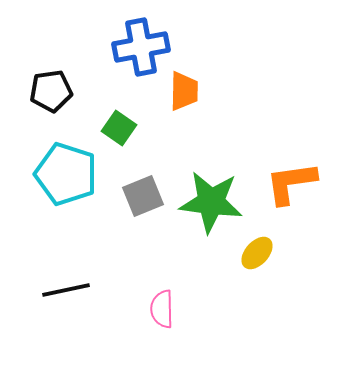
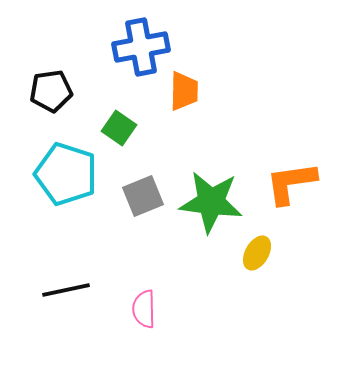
yellow ellipse: rotated 12 degrees counterclockwise
pink semicircle: moved 18 px left
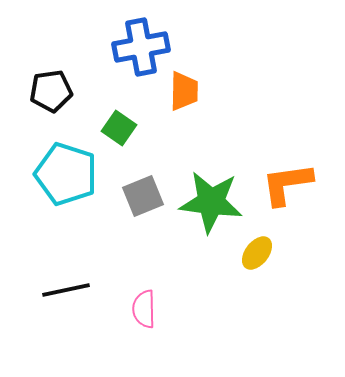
orange L-shape: moved 4 px left, 1 px down
yellow ellipse: rotated 8 degrees clockwise
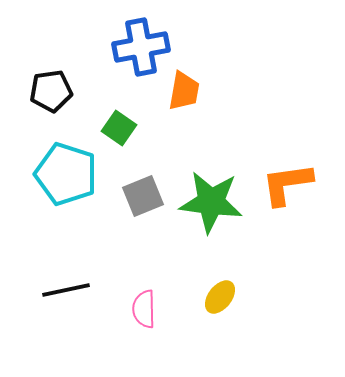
orange trapezoid: rotated 9 degrees clockwise
yellow ellipse: moved 37 px left, 44 px down
